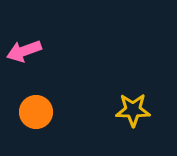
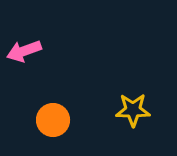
orange circle: moved 17 px right, 8 px down
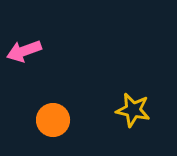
yellow star: rotated 12 degrees clockwise
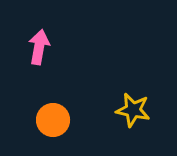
pink arrow: moved 15 px right, 4 px up; rotated 120 degrees clockwise
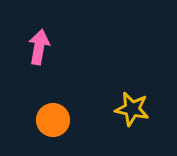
yellow star: moved 1 px left, 1 px up
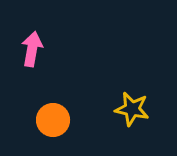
pink arrow: moved 7 px left, 2 px down
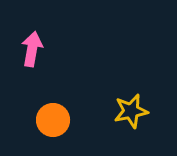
yellow star: moved 1 px left, 2 px down; rotated 24 degrees counterclockwise
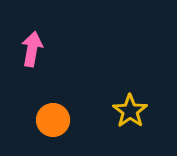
yellow star: moved 1 px left; rotated 24 degrees counterclockwise
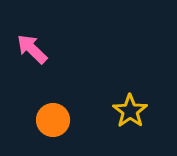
pink arrow: rotated 56 degrees counterclockwise
